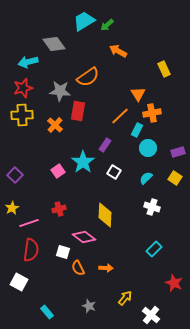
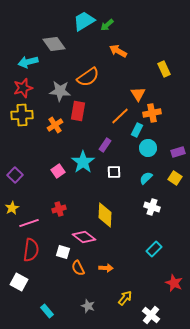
orange cross at (55, 125): rotated 14 degrees clockwise
white square at (114, 172): rotated 32 degrees counterclockwise
gray star at (89, 306): moved 1 px left
cyan rectangle at (47, 312): moved 1 px up
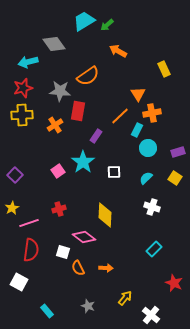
orange semicircle at (88, 77): moved 1 px up
purple rectangle at (105, 145): moved 9 px left, 9 px up
